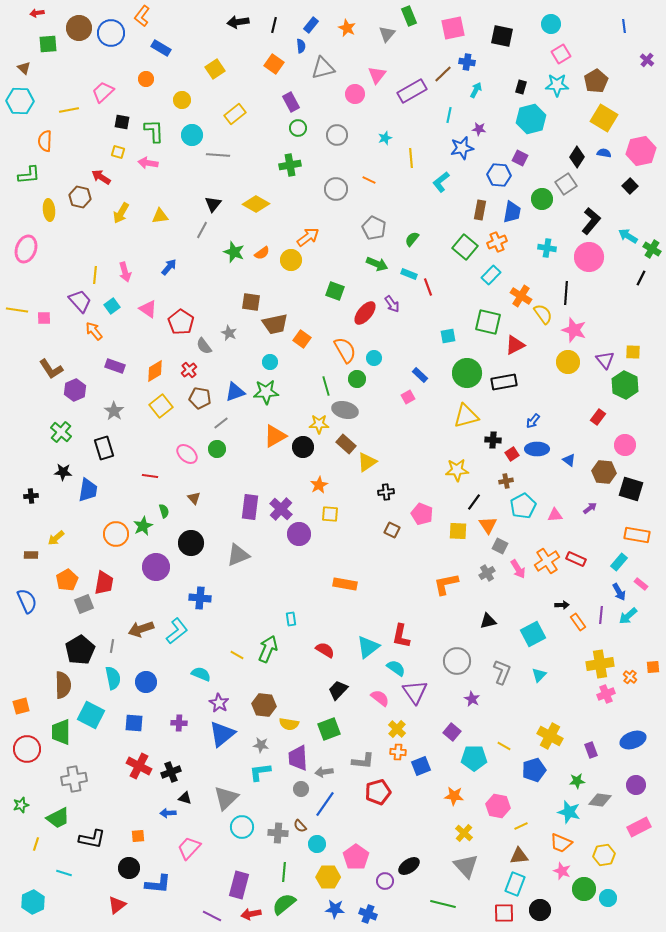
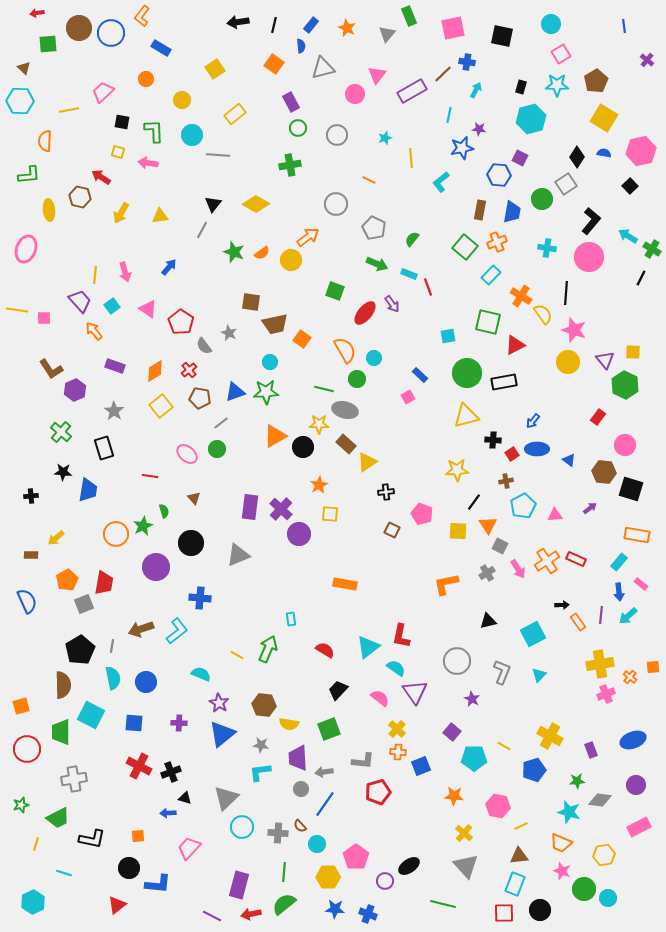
gray circle at (336, 189): moved 15 px down
green line at (326, 386): moved 2 px left, 3 px down; rotated 60 degrees counterclockwise
blue arrow at (619, 592): rotated 24 degrees clockwise
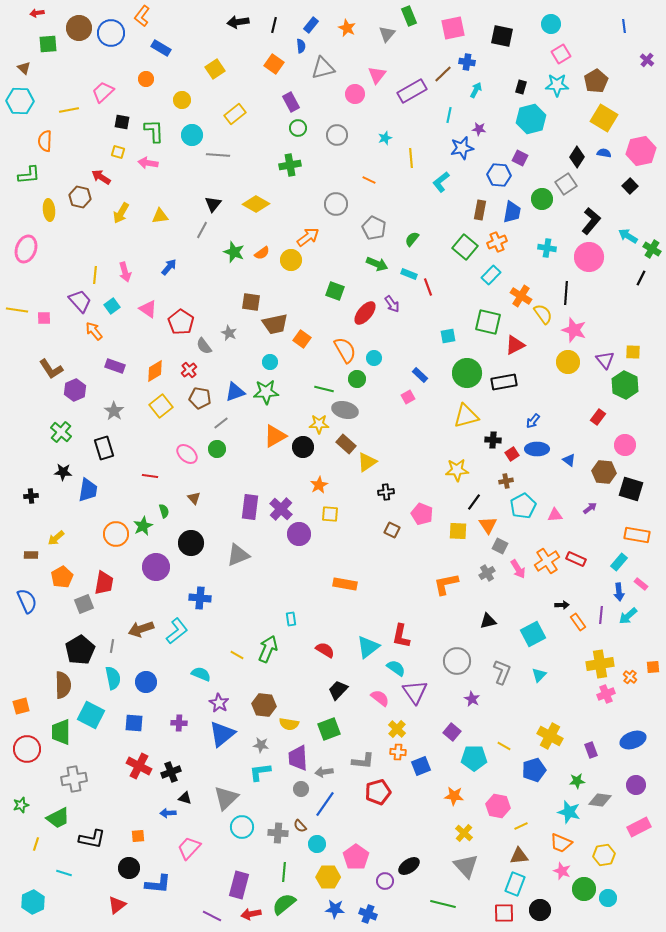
orange pentagon at (67, 580): moved 5 px left, 3 px up
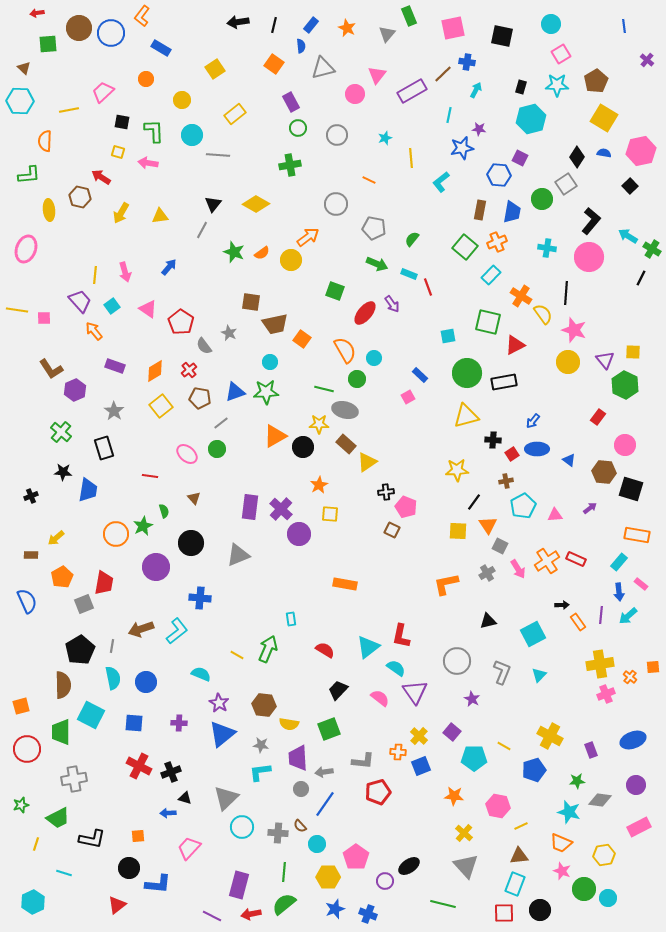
gray pentagon at (374, 228): rotated 15 degrees counterclockwise
black cross at (31, 496): rotated 16 degrees counterclockwise
pink pentagon at (422, 514): moved 16 px left, 7 px up
yellow cross at (397, 729): moved 22 px right, 7 px down
blue star at (335, 909): rotated 24 degrees counterclockwise
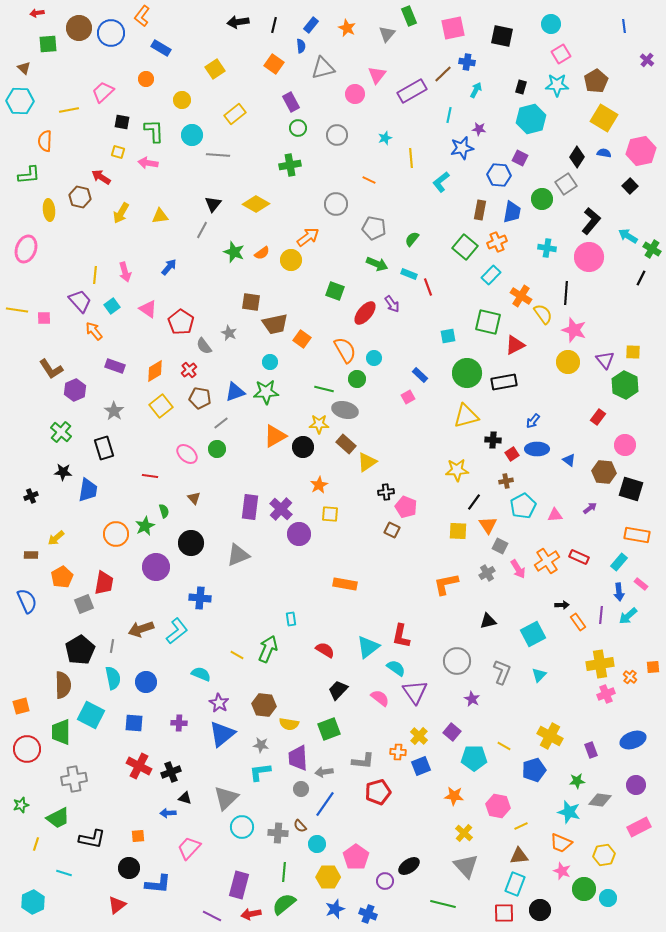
green star at (143, 526): moved 2 px right
red rectangle at (576, 559): moved 3 px right, 2 px up
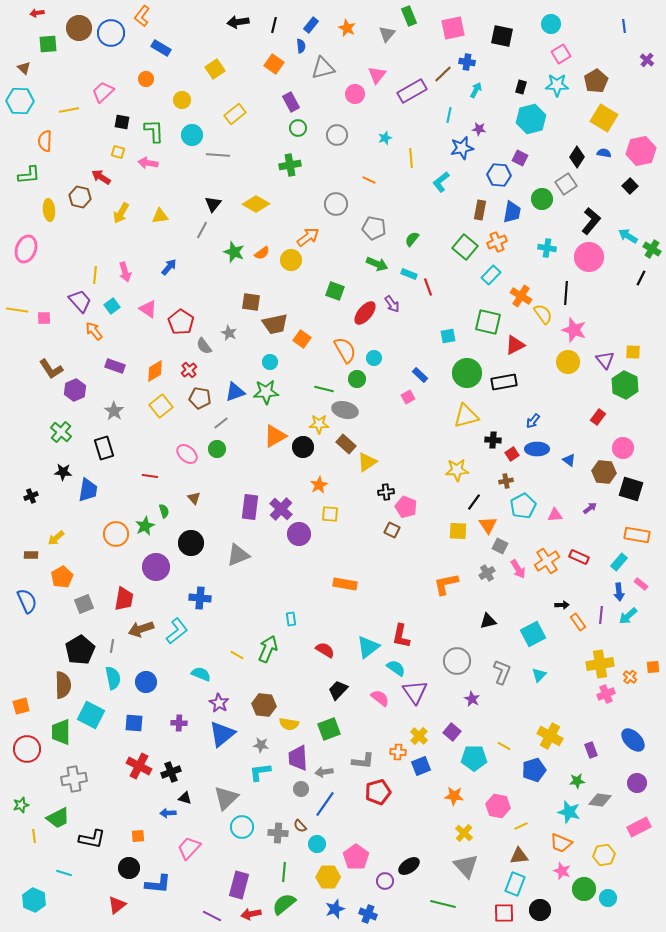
pink circle at (625, 445): moved 2 px left, 3 px down
red trapezoid at (104, 583): moved 20 px right, 16 px down
blue ellipse at (633, 740): rotated 65 degrees clockwise
purple circle at (636, 785): moved 1 px right, 2 px up
yellow line at (36, 844): moved 2 px left, 8 px up; rotated 24 degrees counterclockwise
cyan hexagon at (33, 902): moved 1 px right, 2 px up; rotated 10 degrees counterclockwise
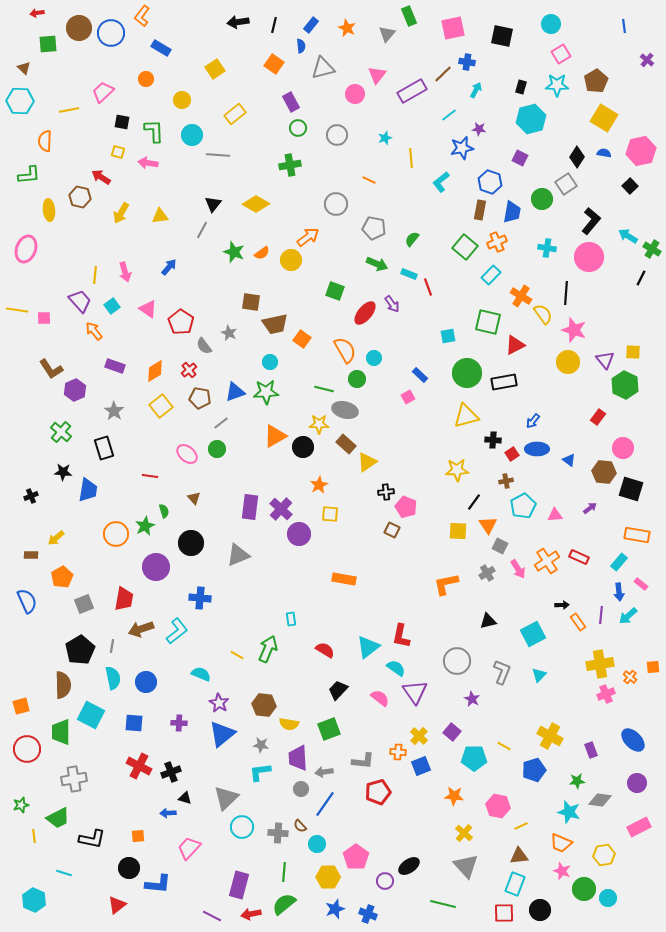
cyan line at (449, 115): rotated 42 degrees clockwise
blue hexagon at (499, 175): moved 9 px left, 7 px down; rotated 15 degrees clockwise
orange rectangle at (345, 584): moved 1 px left, 5 px up
